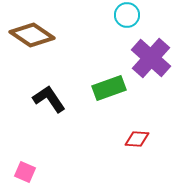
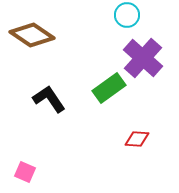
purple cross: moved 8 px left
green rectangle: rotated 16 degrees counterclockwise
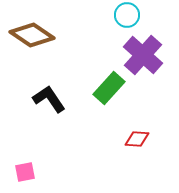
purple cross: moved 3 px up
green rectangle: rotated 12 degrees counterclockwise
pink square: rotated 35 degrees counterclockwise
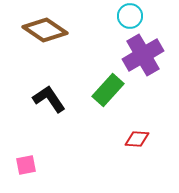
cyan circle: moved 3 px right, 1 px down
brown diamond: moved 13 px right, 5 px up
purple cross: rotated 18 degrees clockwise
green rectangle: moved 1 px left, 2 px down
pink square: moved 1 px right, 7 px up
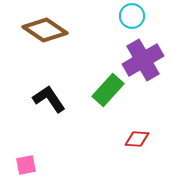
cyan circle: moved 2 px right
purple cross: moved 5 px down
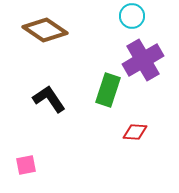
green rectangle: rotated 24 degrees counterclockwise
red diamond: moved 2 px left, 7 px up
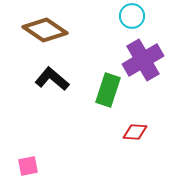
black L-shape: moved 3 px right, 20 px up; rotated 16 degrees counterclockwise
pink square: moved 2 px right, 1 px down
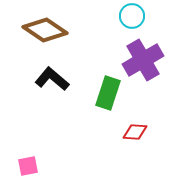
green rectangle: moved 3 px down
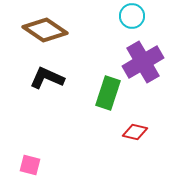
purple cross: moved 2 px down
black L-shape: moved 5 px left, 1 px up; rotated 16 degrees counterclockwise
red diamond: rotated 10 degrees clockwise
pink square: moved 2 px right, 1 px up; rotated 25 degrees clockwise
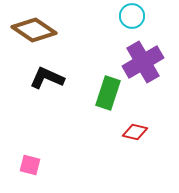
brown diamond: moved 11 px left
